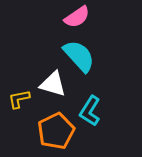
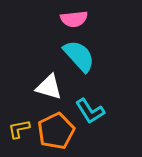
pink semicircle: moved 3 px left, 2 px down; rotated 28 degrees clockwise
white triangle: moved 4 px left, 3 px down
yellow L-shape: moved 30 px down
cyan L-shape: rotated 64 degrees counterclockwise
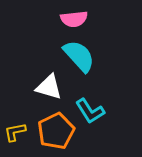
yellow L-shape: moved 4 px left, 3 px down
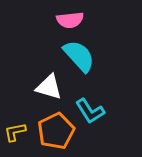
pink semicircle: moved 4 px left, 1 px down
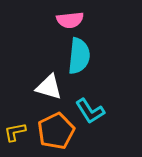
cyan semicircle: rotated 48 degrees clockwise
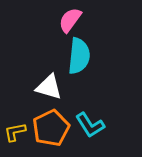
pink semicircle: rotated 132 degrees clockwise
cyan L-shape: moved 14 px down
orange pentagon: moved 5 px left, 3 px up
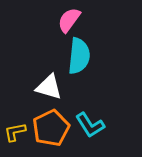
pink semicircle: moved 1 px left
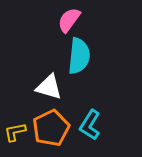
cyan L-shape: rotated 64 degrees clockwise
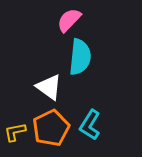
pink semicircle: rotated 8 degrees clockwise
cyan semicircle: moved 1 px right, 1 px down
white triangle: rotated 20 degrees clockwise
